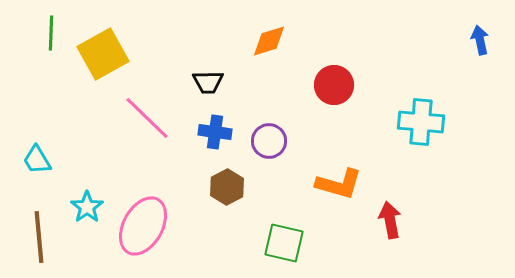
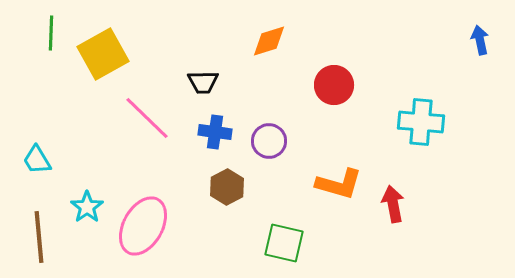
black trapezoid: moved 5 px left
red arrow: moved 3 px right, 16 px up
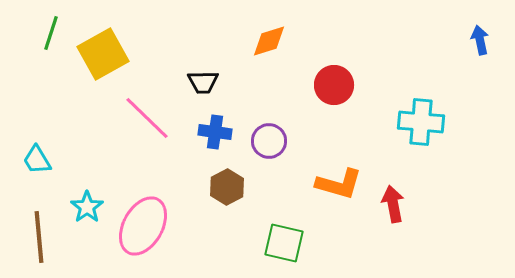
green line: rotated 16 degrees clockwise
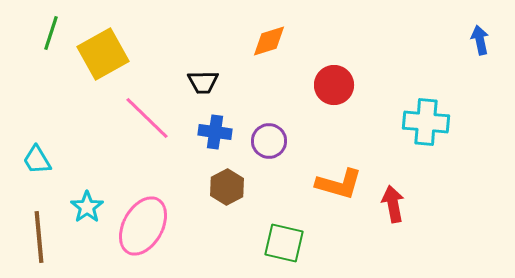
cyan cross: moved 5 px right
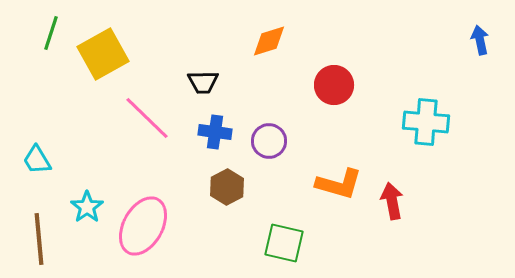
red arrow: moved 1 px left, 3 px up
brown line: moved 2 px down
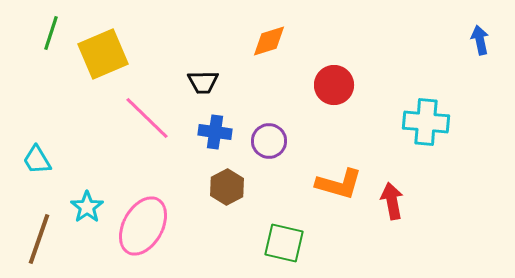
yellow square: rotated 6 degrees clockwise
brown line: rotated 24 degrees clockwise
